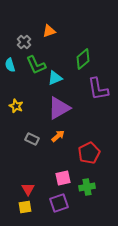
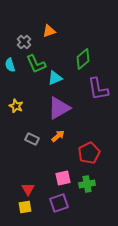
green L-shape: moved 1 px up
green cross: moved 3 px up
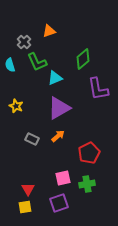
green L-shape: moved 1 px right, 2 px up
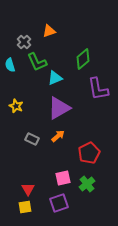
green cross: rotated 28 degrees counterclockwise
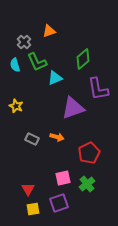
cyan semicircle: moved 5 px right
purple triangle: moved 14 px right; rotated 10 degrees clockwise
orange arrow: moved 1 px left, 1 px down; rotated 56 degrees clockwise
yellow square: moved 8 px right, 2 px down
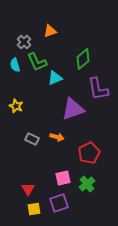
orange triangle: moved 1 px right
purple triangle: moved 1 px down
yellow square: moved 1 px right
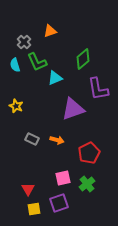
orange arrow: moved 3 px down
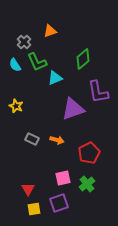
cyan semicircle: rotated 16 degrees counterclockwise
purple L-shape: moved 3 px down
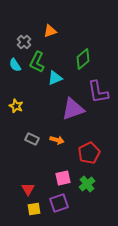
green L-shape: rotated 50 degrees clockwise
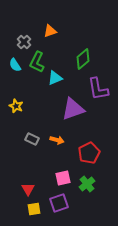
purple L-shape: moved 3 px up
